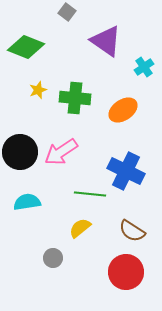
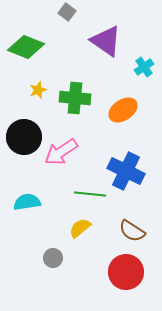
black circle: moved 4 px right, 15 px up
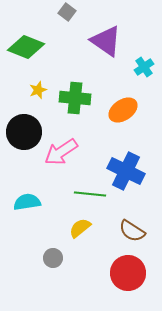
black circle: moved 5 px up
red circle: moved 2 px right, 1 px down
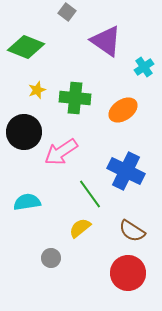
yellow star: moved 1 px left
green line: rotated 48 degrees clockwise
gray circle: moved 2 px left
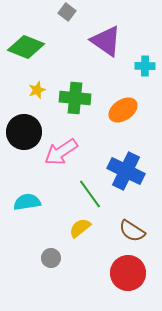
cyan cross: moved 1 px right, 1 px up; rotated 36 degrees clockwise
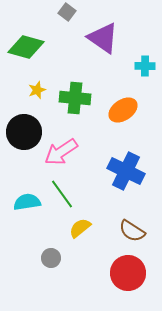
purple triangle: moved 3 px left, 3 px up
green diamond: rotated 6 degrees counterclockwise
green line: moved 28 px left
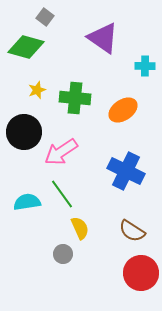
gray square: moved 22 px left, 5 px down
yellow semicircle: rotated 105 degrees clockwise
gray circle: moved 12 px right, 4 px up
red circle: moved 13 px right
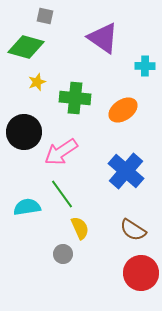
gray square: moved 1 px up; rotated 24 degrees counterclockwise
yellow star: moved 8 px up
blue cross: rotated 15 degrees clockwise
cyan semicircle: moved 5 px down
brown semicircle: moved 1 px right, 1 px up
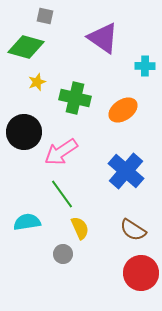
green cross: rotated 8 degrees clockwise
cyan semicircle: moved 15 px down
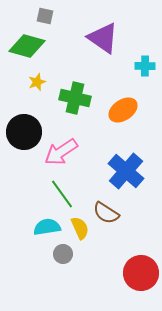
green diamond: moved 1 px right, 1 px up
cyan semicircle: moved 20 px right, 5 px down
brown semicircle: moved 27 px left, 17 px up
